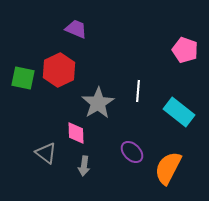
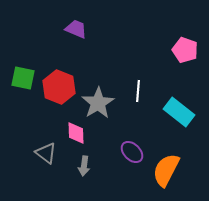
red hexagon: moved 17 px down; rotated 12 degrees counterclockwise
orange semicircle: moved 2 px left, 2 px down
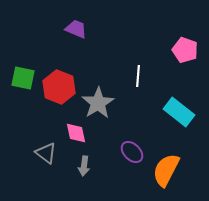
white line: moved 15 px up
pink diamond: rotated 10 degrees counterclockwise
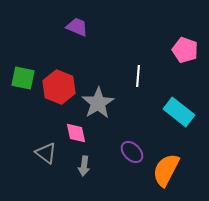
purple trapezoid: moved 1 px right, 2 px up
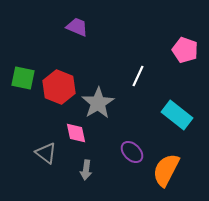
white line: rotated 20 degrees clockwise
cyan rectangle: moved 2 px left, 3 px down
gray arrow: moved 2 px right, 4 px down
